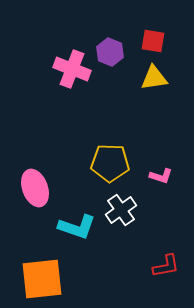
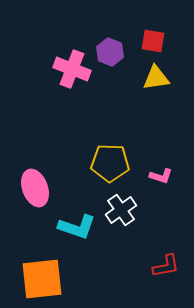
yellow triangle: moved 2 px right
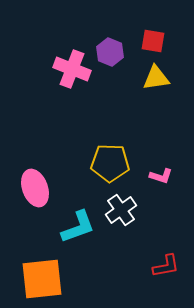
cyan L-shape: moved 1 px right; rotated 39 degrees counterclockwise
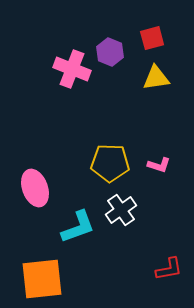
red square: moved 1 px left, 3 px up; rotated 25 degrees counterclockwise
pink L-shape: moved 2 px left, 11 px up
red L-shape: moved 3 px right, 3 px down
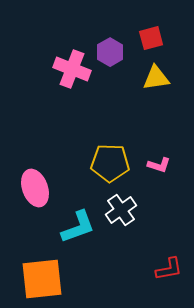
red square: moved 1 px left
purple hexagon: rotated 8 degrees clockwise
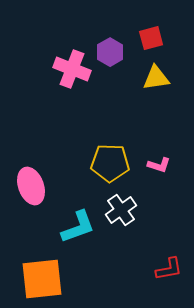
pink ellipse: moved 4 px left, 2 px up
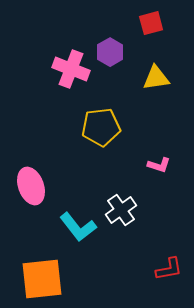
red square: moved 15 px up
pink cross: moved 1 px left
yellow pentagon: moved 9 px left, 36 px up; rotated 9 degrees counterclockwise
cyan L-shape: rotated 72 degrees clockwise
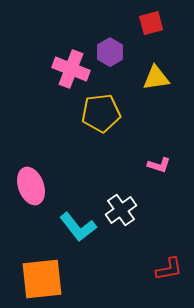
yellow pentagon: moved 14 px up
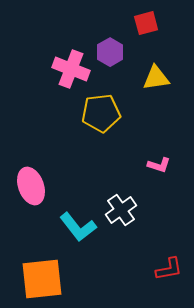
red square: moved 5 px left
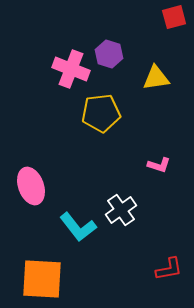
red square: moved 28 px right, 6 px up
purple hexagon: moved 1 px left, 2 px down; rotated 12 degrees counterclockwise
orange square: rotated 9 degrees clockwise
